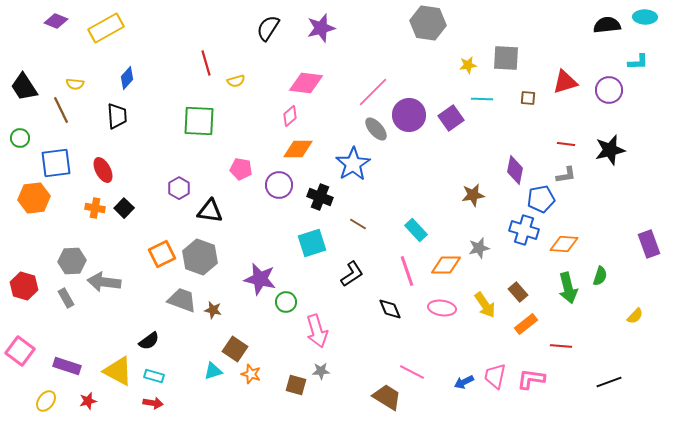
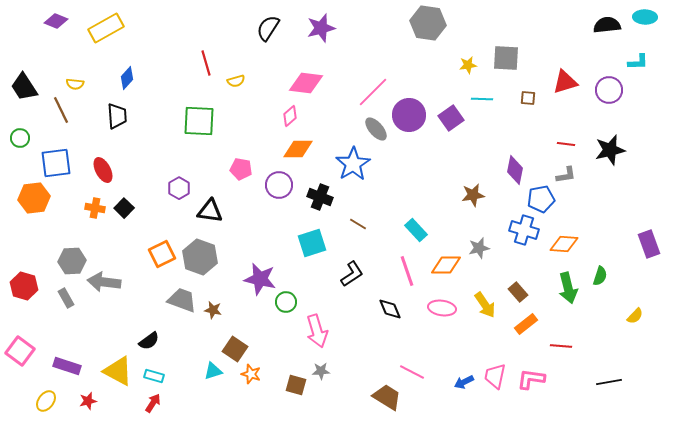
black line at (609, 382): rotated 10 degrees clockwise
red arrow at (153, 403): rotated 66 degrees counterclockwise
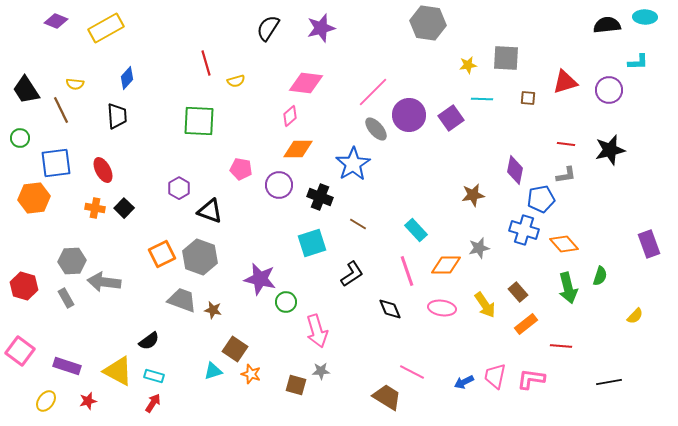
black trapezoid at (24, 87): moved 2 px right, 3 px down
black triangle at (210, 211): rotated 12 degrees clockwise
orange diamond at (564, 244): rotated 44 degrees clockwise
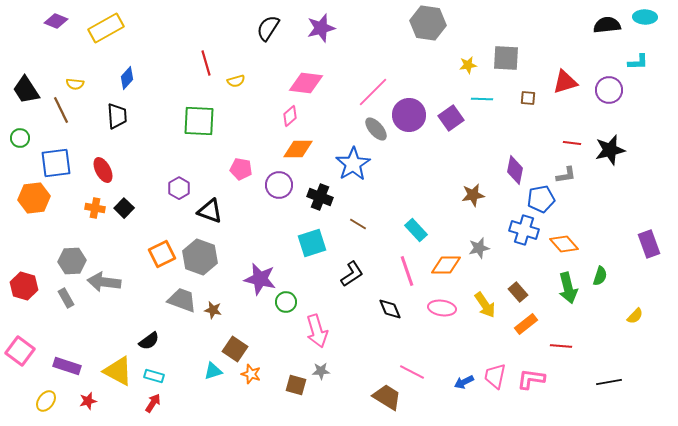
red line at (566, 144): moved 6 px right, 1 px up
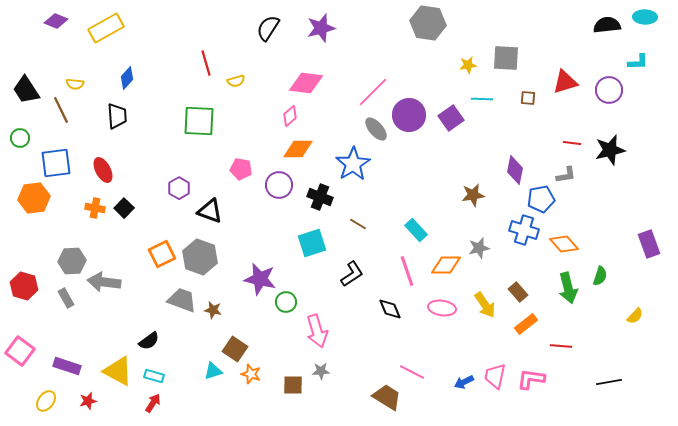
brown square at (296, 385): moved 3 px left; rotated 15 degrees counterclockwise
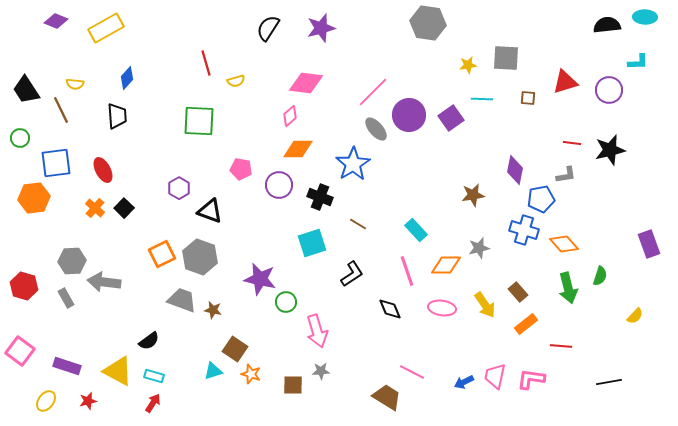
orange cross at (95, 208): rotated 30 degrees clockwise
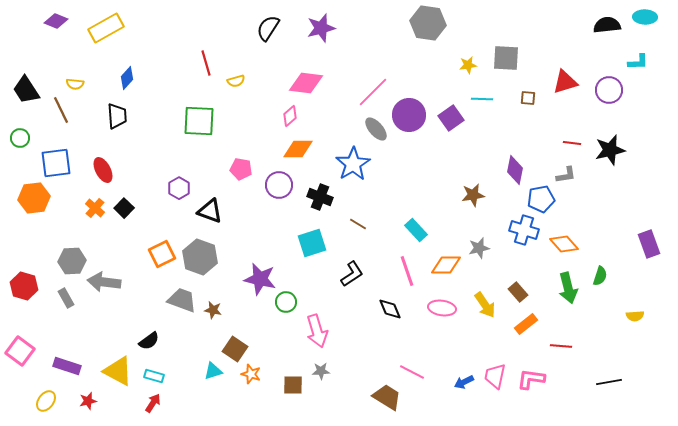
yellow semicircle at (635, 316): rotated 42 degrees clockwise
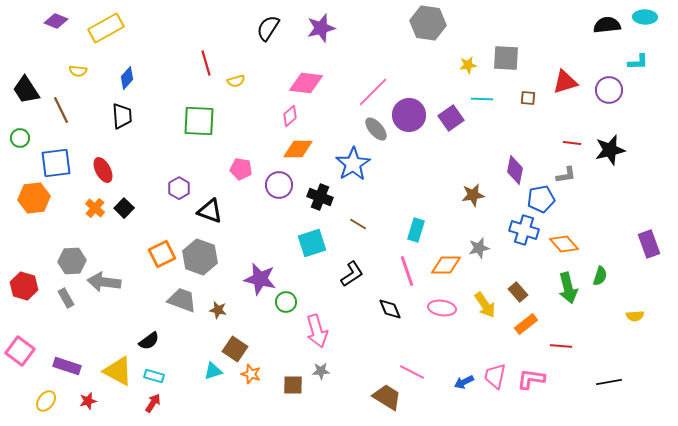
yellow semicircle at (75, 84): moved 3 px right, 13 px up
black trapezoid at (117, 116): moved 5 px right
cyan rectangle at (416, 230): rotated 60 degrees clockwise
brown star at (213, 310): moved 5 px right
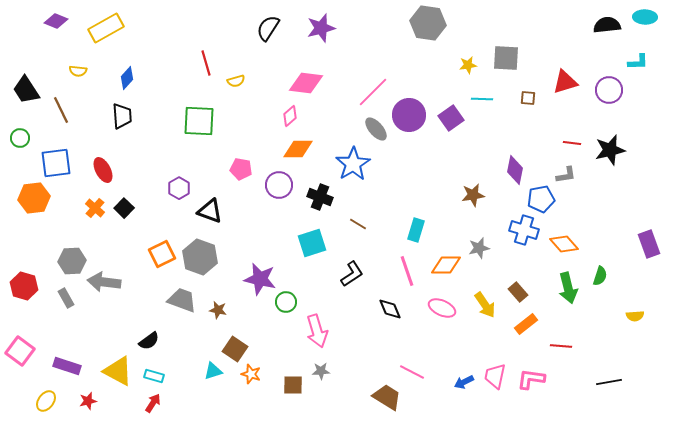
pink ellipse at (442, 308): rotated 16 degrees clockwise
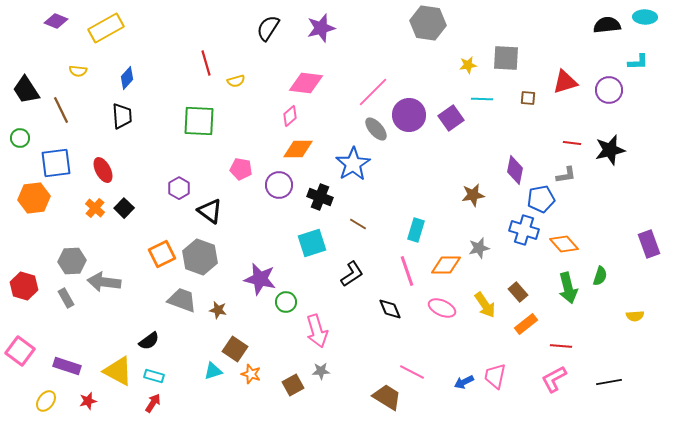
black triangle at (210, 211): rotated 16 degrees clockwise
pink L-shape at (531, 379): moved 23 px right; rotated 36 degrees counterclockwise
brown square at (293, 385): rotated 30 degrees counterclockwise
